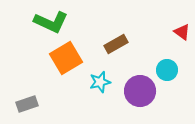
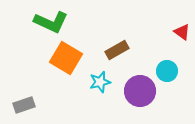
brown rectangle: moved 1 px right, 6 px down
orange square: rotated 28 degrees counterclockwise
cyan circle: moved 1 px down
gray rectangle: moved 3 px left, 1 px down
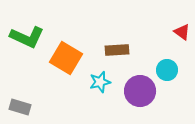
green L-shape: moved 24 px left, 15 px down
brown rectangle: rotated 25 degrees clockwise
cyan circle: moved 1 px up
gray rectangle: moved 4 px left, 2 px down; rotated 35 degrees clockwise
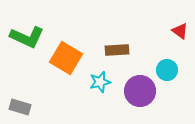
red triangle: moved 2 px left, 1 px up
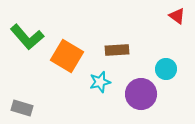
red triangle: moved 3 px left, 15 px up
green L-shape: rotated 24 degrees clockwise
orange square: moved 1 px right, 2 px up
cyan circle: moved 1 px left, 1 px up
purple circle: moved 1 px right, 3 px down
gray rectangle: moved 2 px right, 1 px down
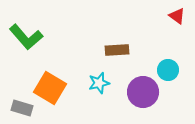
green L-shape: moved 1 px left
orange square: moved 17 px left, 32 px down
cyan circle: moved 2 px right, 1 px down
cyan star: moved 1 px left, 1 px down
purple circle: moved 2 px right, 2 px up
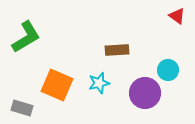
green L-shape: rotated 80 degrees counterclockwise
orange square: moved 7 px right, 3 px up; rotated 8 degrees counterclockwise
purple circle: moved 2 px right, 1 px down
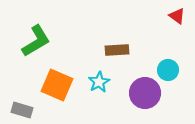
green L-shape: moved 10 px right, 4 px down
cyan star: moved 1 px up; rotated 15 degrees counterclockwise
gray rectangle: moved 2 px down
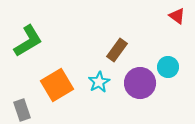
green L-shape: moved 8 px left
brown rectangle: rotated 50 degrees counterclockwise
cyan circle: moved 3 px up
orange square: rotated 36 degrees clockwise
purple circle: moved 5 px left, 10 px up
gray rectangle: rotated 55 degrees clockwise
